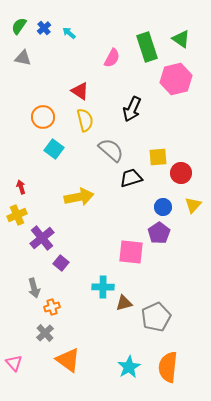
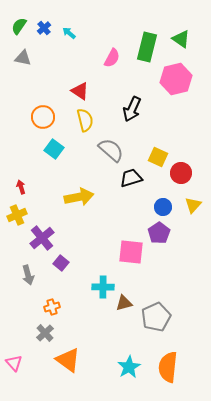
green rectangle: rotated 32 degrees clockwise
yellow square: rotated 30 degrees clockwise
gray arrow: moved 6 px left, 13 px up
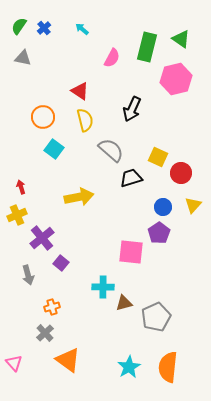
cyan arrow: moved 13 px right, 4 px up
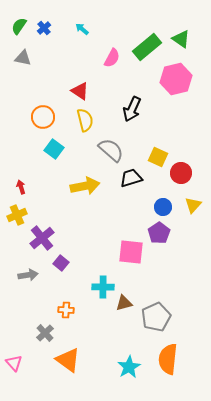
green rectangle: rotated 36 degrees clockwise
yellow arrow: moved 6 px right, 11 px up
gray arrow: rotated 84 degrees counterclockwise
orange cross: moved 14 px right, 3 px down; rotated 21 degrees clockwise
orange semicircle: moved 8 px up
